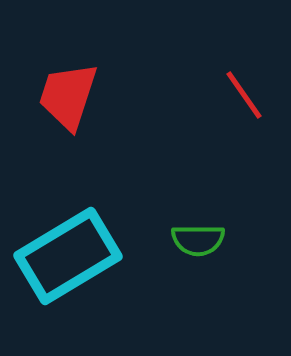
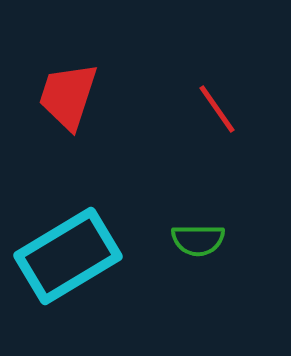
red line: moved 27 px left, 14 px down
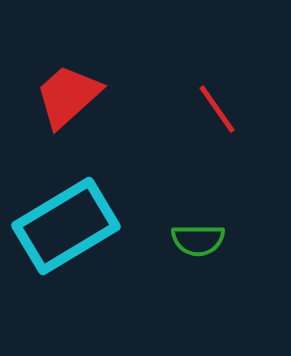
red trapezoid: rotated 30 degrees clockwise
cyan rectangle: moved 2 px left, 30 px up
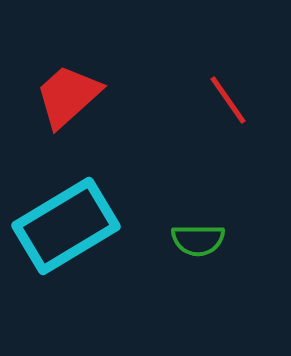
red line: moved 11 px right, 9 px up
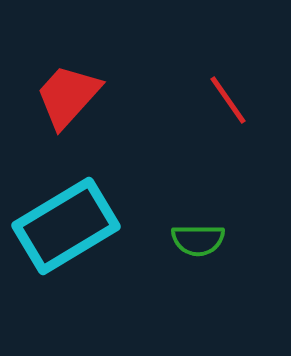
red trapezoid: rotated 6 degrees counterclockwise
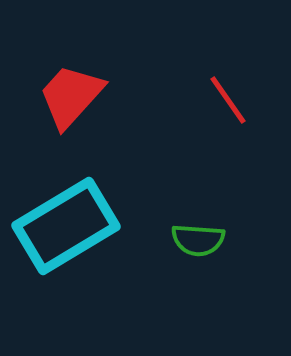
red trapezoid: moved 3 px right
green semicircle: rotated 4 degrees clockwise
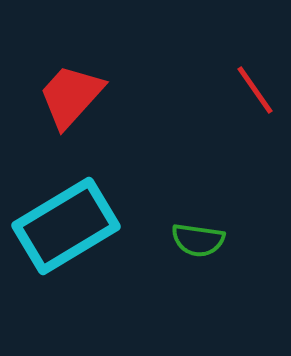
red line: moved 27 px right, 10 px up
green semicircle: rotated 4 degrees clockwise
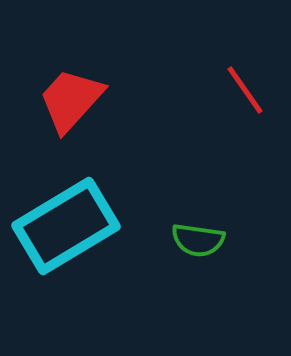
red line: moved 10 px left
red trapezoid: moved 4 px down
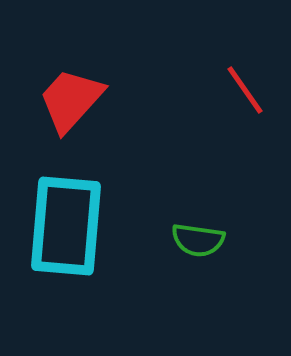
cyan rectangle: rotated 54 degrees counterclockwise
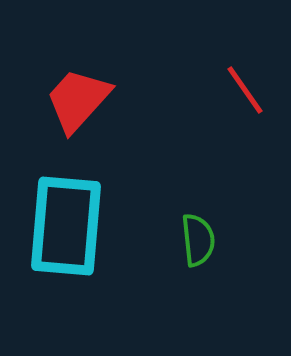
red trapezoid: moved 7 px right
green semicircle: rotated 104 degrees counterclockwise
